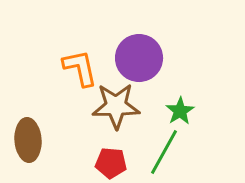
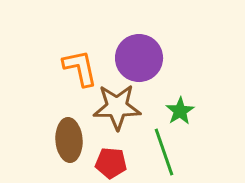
brown star: moved 1 px right, 1 px down
brown ellipse: moved 41 px right
green line: rotated 48 degrees counterclockwise
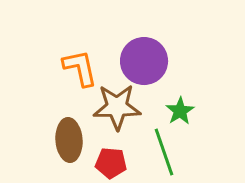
purple circle: moved 5 px right, 3 px down
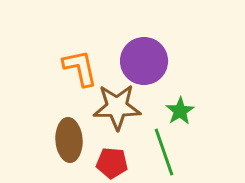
red pentagon: moved 1 px right
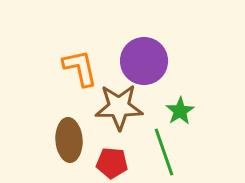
brown star: moved 2 px right
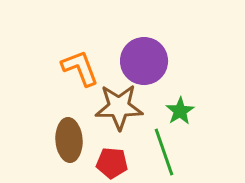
orange L-shape: rotated 9 degrees counterclockwise
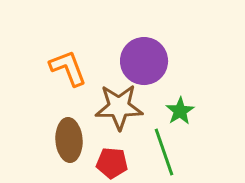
orange L-shape: moved 12 px left
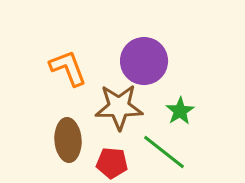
brown ellipse: moved 1 px left
green line: rotated 33 degrees counterclockwise
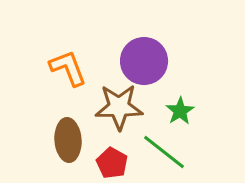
red pentagon: rotated 24 degrees clockwise
